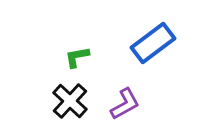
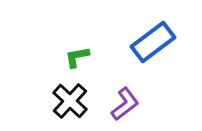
blue rectangle: moved 1 px up
purple L-shape: rotated 8 degrees counterclockwise
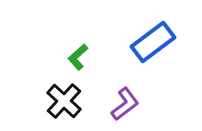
green L-shape: moved 1 px right; rotated 32 degrees counterclockwise
black cross: moved 6 px left
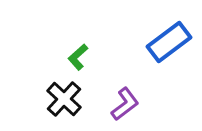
blue rectangle: moved 16 px right
black cross: moved 2 px up
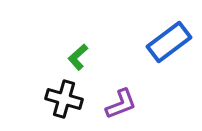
black cross: rotated 27 degrees counterclockwise
purple L-shape: moved 4 px left; rotated 16 degrees clockwise
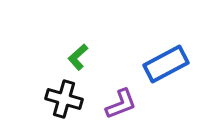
blue rectangle: moved 3 px left, 22 px down; rotated 9 degrees clockwise
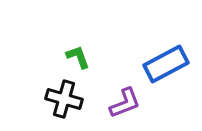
green L-shape: rotated 112 degrees clockwise
purple L-shape: moved 4 px right, 1 px up
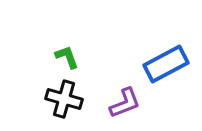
green L-shape: moved 11 px left
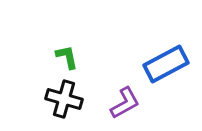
green L-shape: rotated 8 degrees clockwise
purple L-shape: rotated 8 degrees counterclockwise
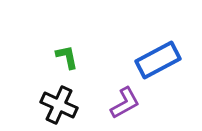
blue rectangle: moved 8 px left, 4 px up
black cross: moved 5 px left, 6 px down; rotated 9 degrees clockwise
